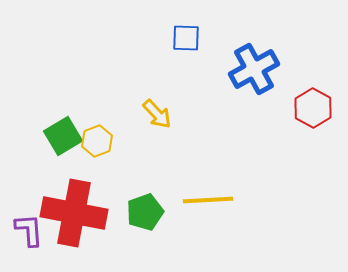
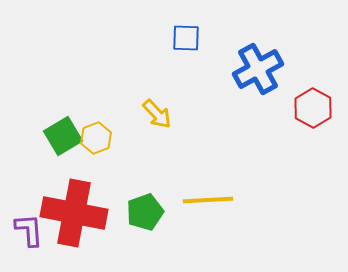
blue cross: moved 4 px right
yellow hexagon: moved 1 px left, 3 px up
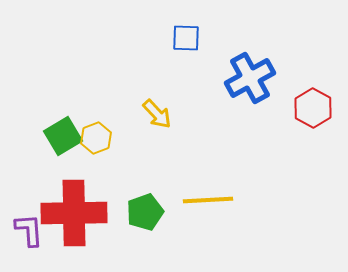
blue cross: moved 8 px left, 9 px down
red cross: rotated 12 degrees counterclockwise
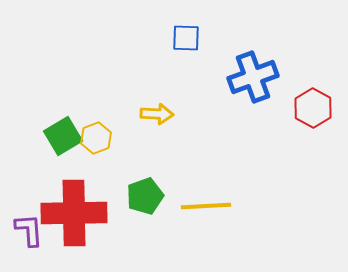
blue cross: moved 3 px right, 1 px up; rotated 9 degrees clockwise
yellow arrow: rotated 44 degrees counterclockwise
yellow line: moved 2 px left, 6 px down
green pentagon: moved 16 px up
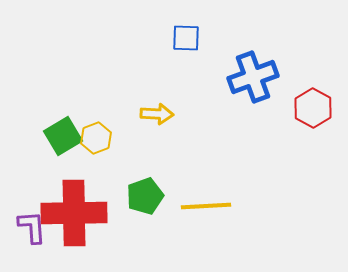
purple L-shape: moved 3 px right, 3 px up
